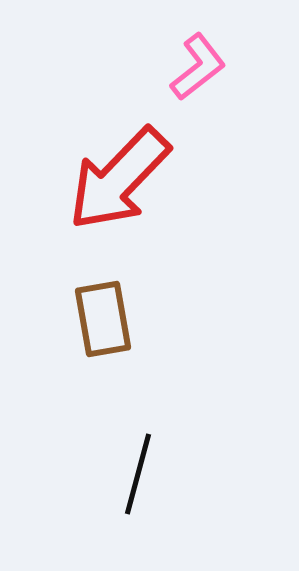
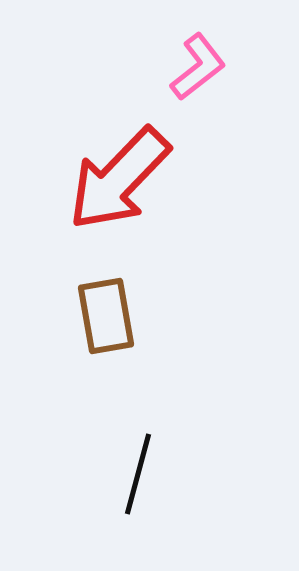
brown rectangle: moved 3 px right, 3 px up
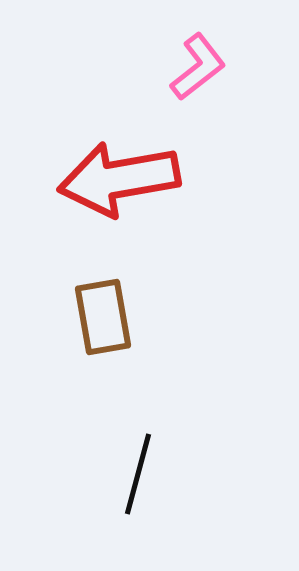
red arrow: rotated 36 degrees clockwise
brown rectangle: moved 3 px left, 1 px down
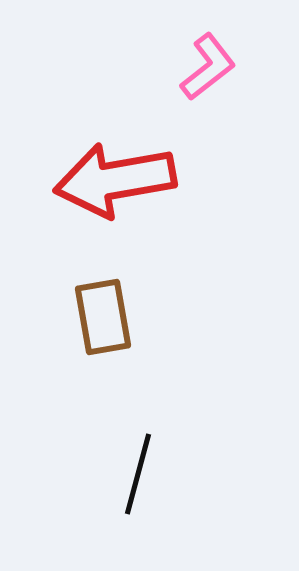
pink L-shape: moved 10 px right
red arrow: moved 4 px left, 1 px down
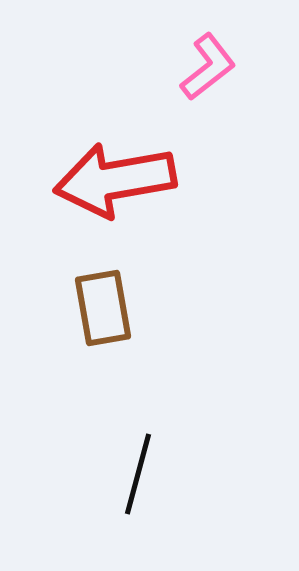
brown rectangle: moved 9 px up
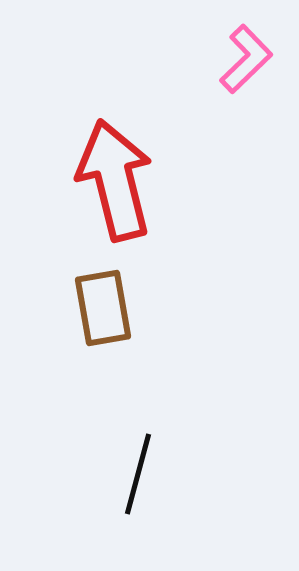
pink L-shape: moved 38 px right, 8 px up; rotated 6 degrees counterclockwise
red arrow: rotated 86 degrees clockwise
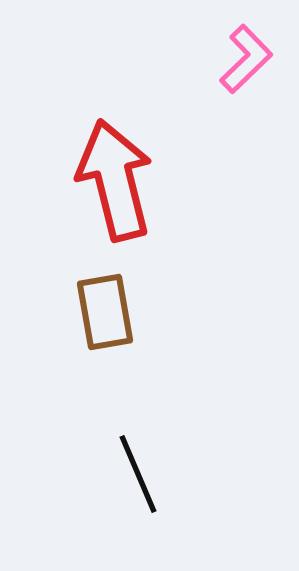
brown rectangle: moved 2 px right, 4 px down
black line: rotated 38 degrees counterclockwise
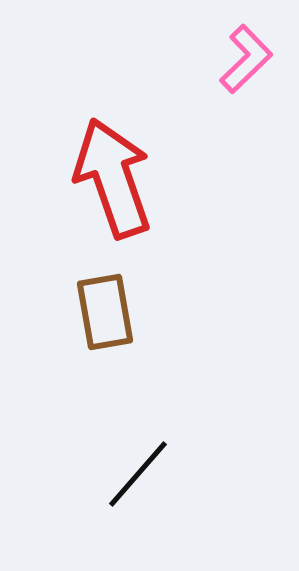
red arrow: moved 2 px left, 2 px up; rotated 5 degrees counterclockwise
black line: rotated 64 degrees clockwise
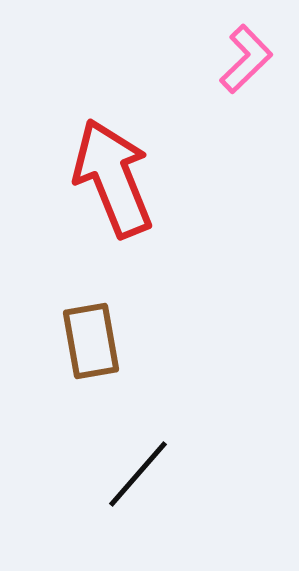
red arrow: rotated 3 degrees counterclockwise
brown rectangle: moved 14 px left, 29 px down
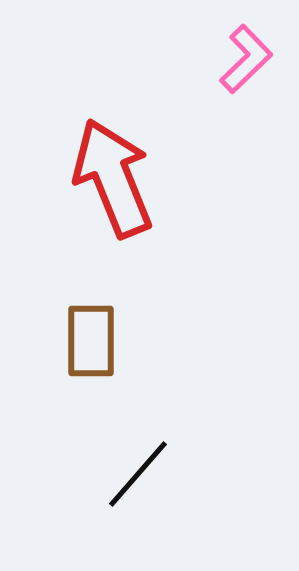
brown rectangle: rotated 10 degrees clockwise
